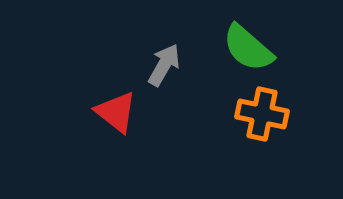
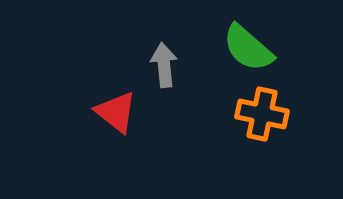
gray arrow: rotated 36 degrees counterclockwise
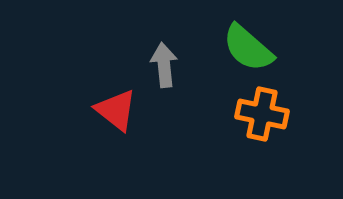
red triangle: moved 2 px up
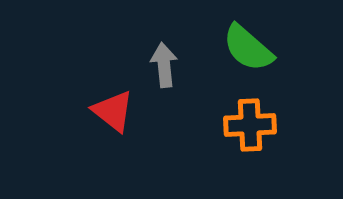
red triangle: moved 3 px left, 1 px down
orange cross: moved 12 px left, 11 px down; rotated 15 degrees counterclockwise
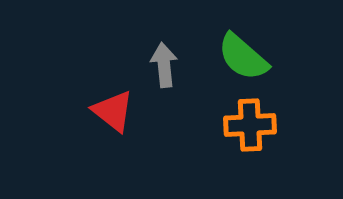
green semicircle: moved 5 px left, 9 px down
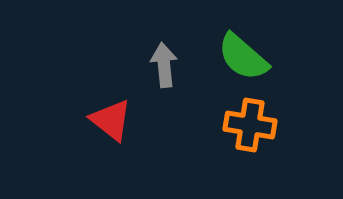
red triangle: moved 2 px left, 9 px down
orange cross: rotated 12 degrees clockwise
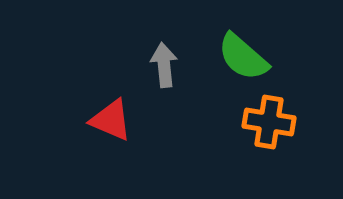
red triangle: rotated 15 degrees counterclockwise
orange cross: moved 19 px right, 3 px up
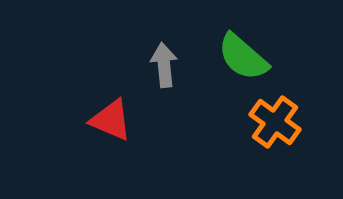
orange cross: moved 6 px right; rotated 27 degrees clockwise
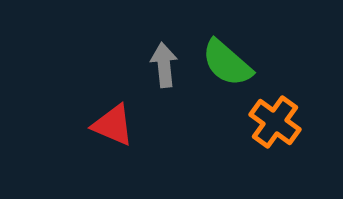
green semicircle: moved 16 px left, 6 px down
red triangle: moved 2 px right, 5 px down
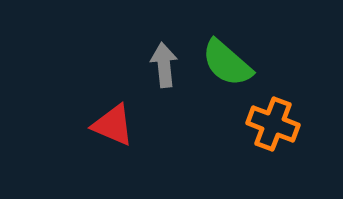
orange cross: moved 2 px left, 2 px down; rotated 15 degrees counterclockwise
